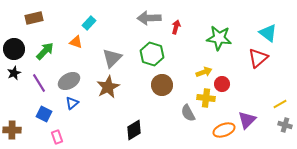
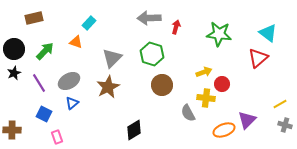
green star: moved 4 px up
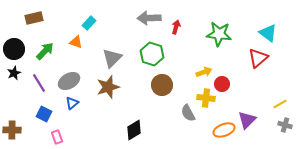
brown star: rotated 10 degrees clockwise
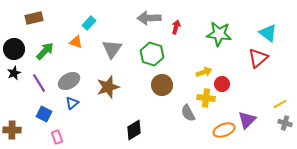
gray triangle: moved 9 px up; rotated 10 degrees counterclockwise
gray cross: moved 2 px up
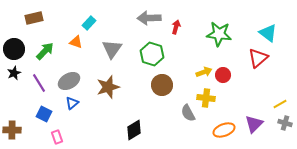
red circle: moved 1 px right, 9 px up
purple triangle: moved 7 px right, 4 px down
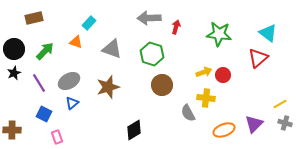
gray triangle: rotated 45 degrees counterclockwise
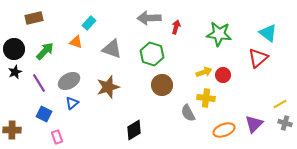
black star: moved 1 px right, 1 px up
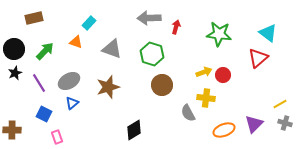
black star: moved 1 px down
